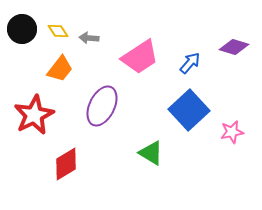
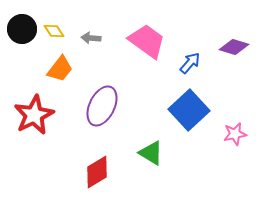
yellow diamond: moved 4 px left
gray arrow: moved 2 px right
pink trapezoid: moved 7 px right, 16 px up; rotated 111 degrees counterclockwise
pink star: moved 3 px right, 2 px down
red diamond: moved 31 px right, 8 px down
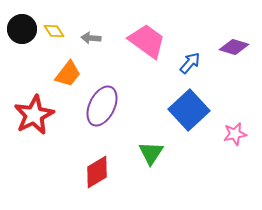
orange trapezoid: moved 8 px right, 5 px down
green triangle: rotated 32 degrees clockwise
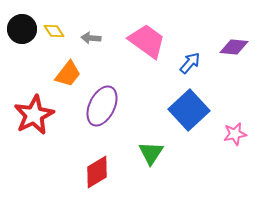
purple diamond: rotated 12 degrees counterclockwise
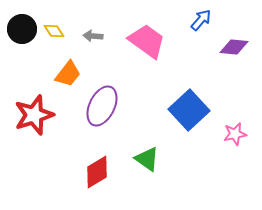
gray arrow: moved 2 px right, 2 px up
blue arrow: moved 11 px right, 43 px up
red star: rotated 9 degrees clockwise
green triangle: moved 4 px left, 6 px down; rotated 28 degrees counterclockwise
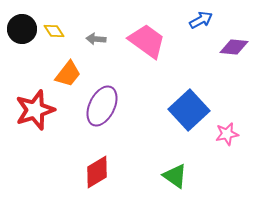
blue arrow: rotated 20 degrees clockwise
gray arrow: moved 3 px right, 3 px down
red star: moved 1 px right, 5 px up
pink star: moved 8 px left
green triangle: moved 28 px right, 17 px down
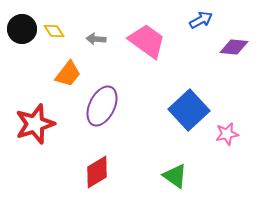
red star: moved 14 px down
